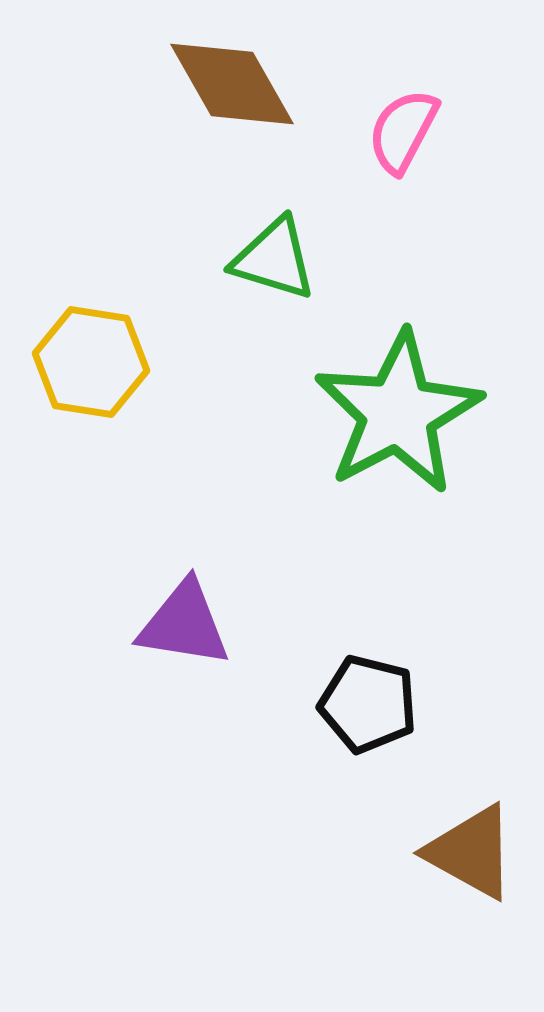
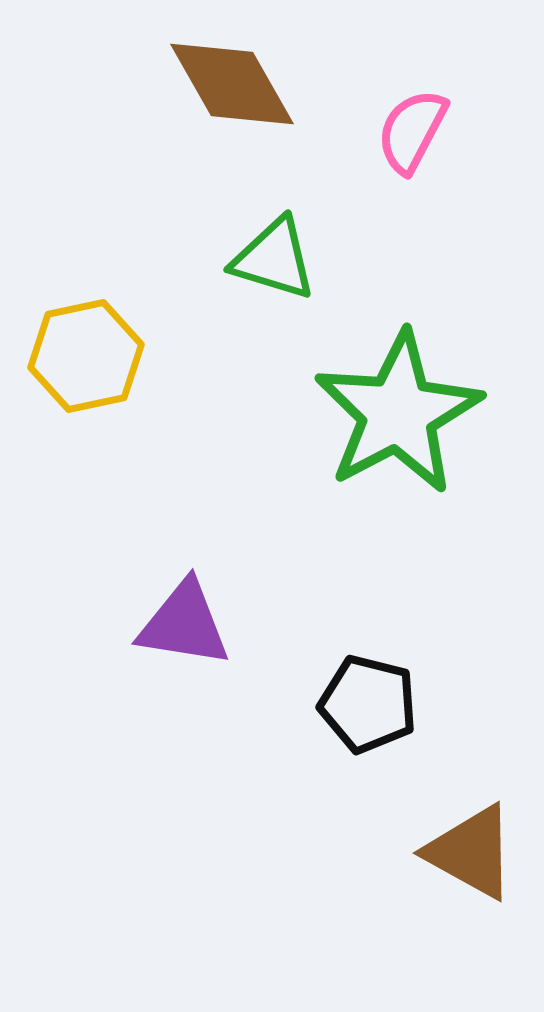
pink semicircle: moved 9 px right
yellow hexagon: moved 5 px left, 6 px up; rotated 21 degrees counterclockwise
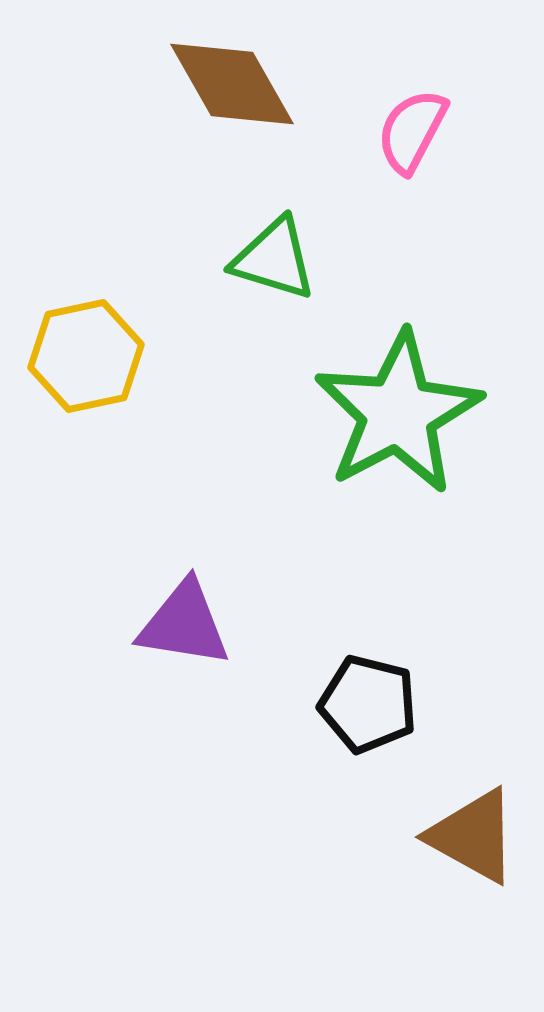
brown triangle: moved 2 px right, 16 px up
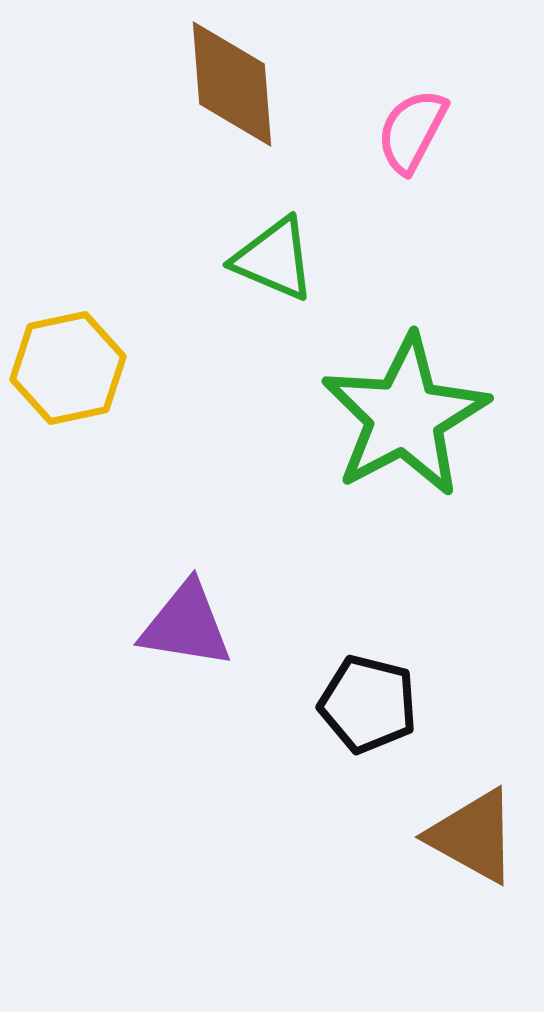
brown diamond: rotated 25 degrees clockwise
green triangle: rotated 6 degrees clockwise
yellow hexagon: moved 18 px left, 12 px down
green star: moved 7 px right, 3 px down
purple triangle: moved 2 px right, 1 px down
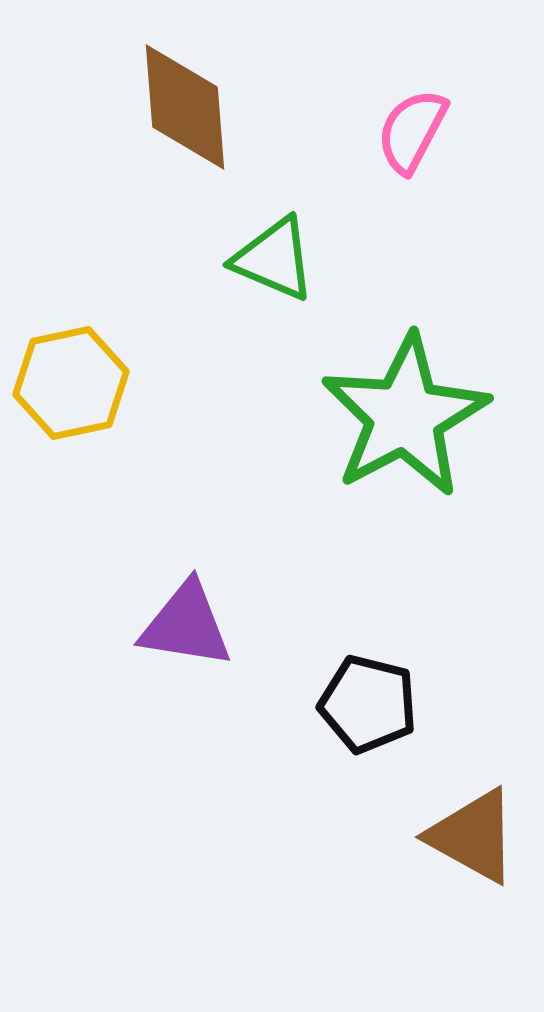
brown diamond: moved 47 px left, 23 px down
yellow hexagon: moved 3 px right, 15 px down
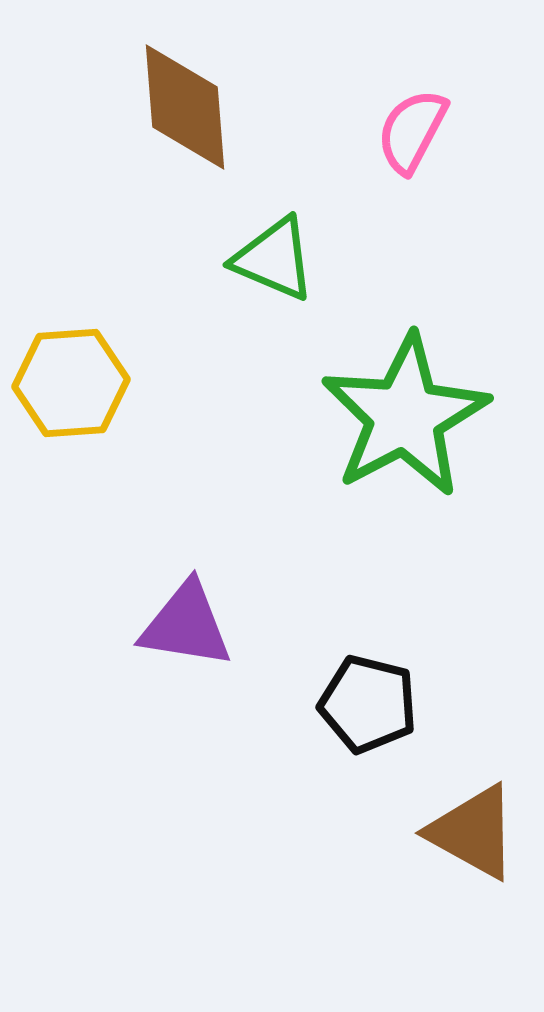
yellow hexagon: rotated 8 degrees clockwise
brown triangle: moved 4 px up
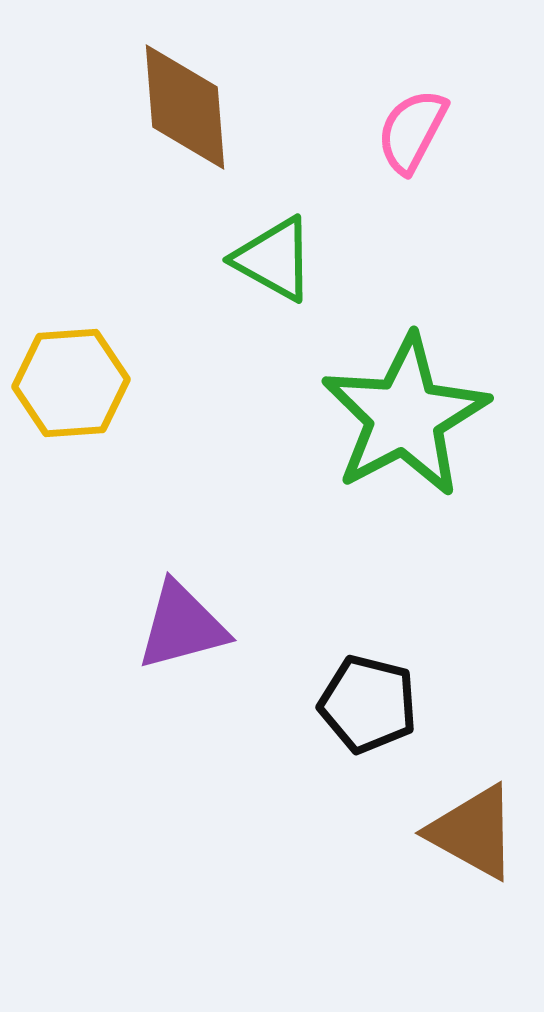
green triangle: rotated 6 degrees clockwise
purple triangle: moved 4 px left, 1 px down; rotated 24 degrees counterclockwise
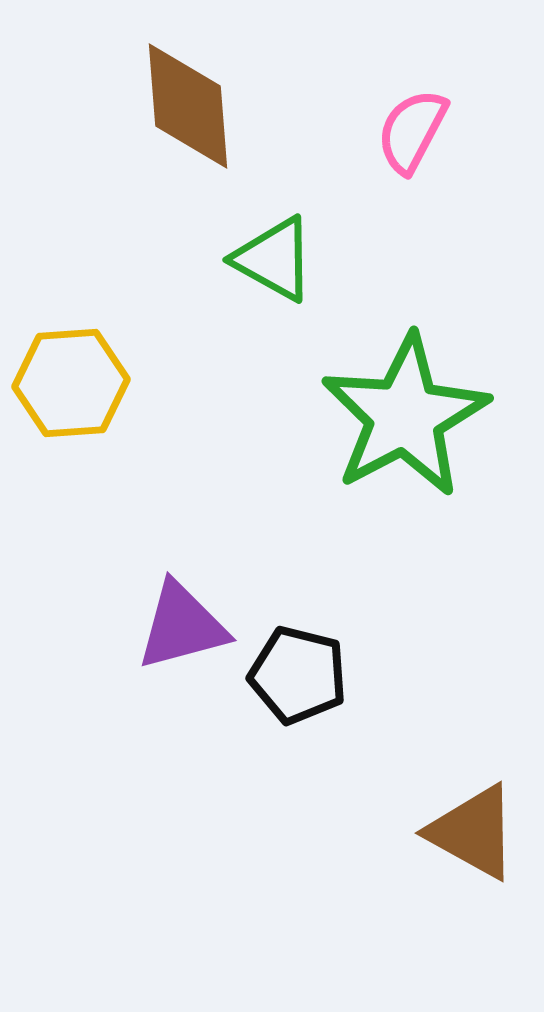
brown diamond: moved 3 px right, 1 px up
black pentagon: moved 70 px left, 29 px up
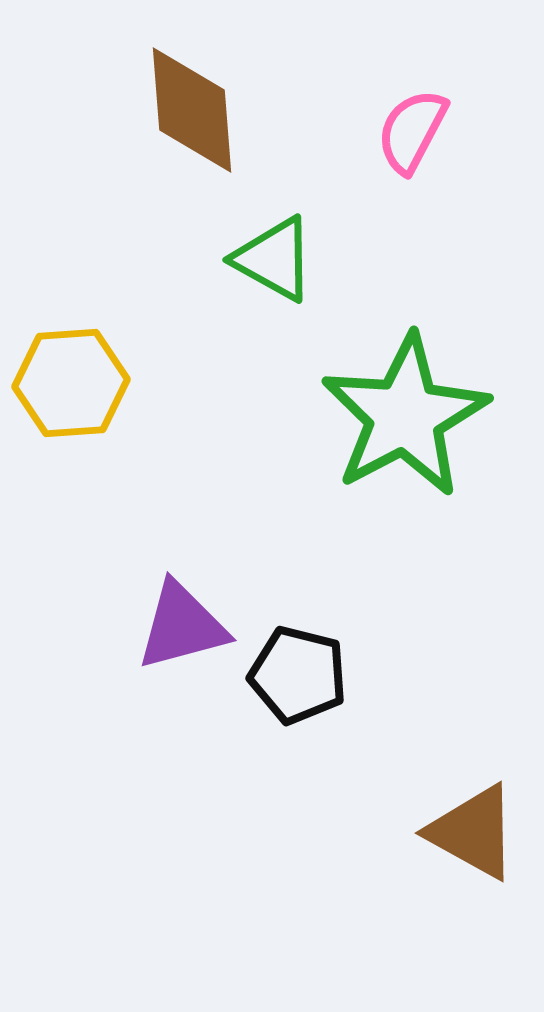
brown diamond: moved 4 px right, 4 px down
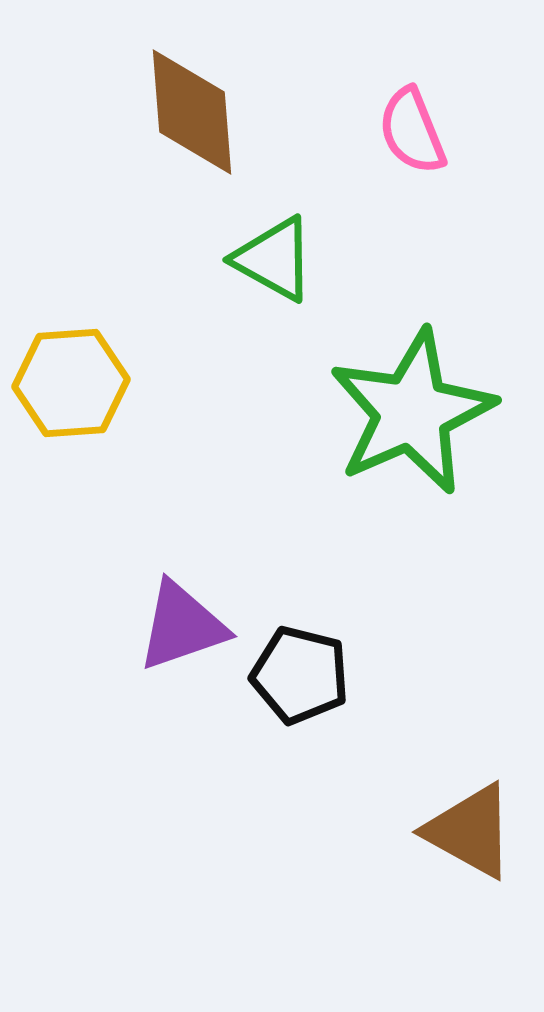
brown diamond: moved 2 px down
pink semicircle: rotated 50 degrees counterclockwise
green star: moved 7 px right, 4 px up; rotated 4 degrees clockwise
purple triangle: rotated 4 degrees counterclockwise
black pentagon: moved 2 px right
brown triangle: moved 3 px left, 1 px up
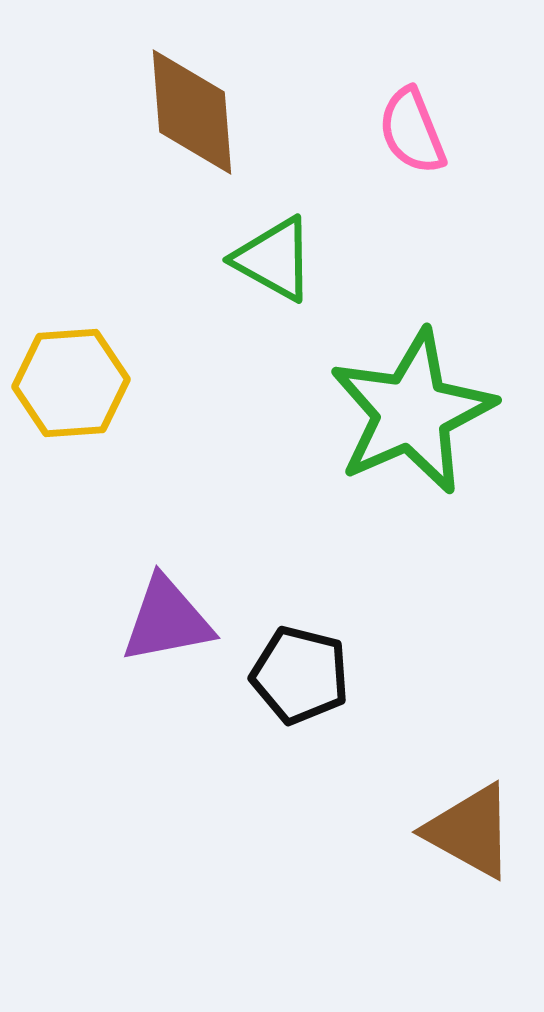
purple triangle: moved 15 px left, 6 px up; rotated 8 degrees clockwise
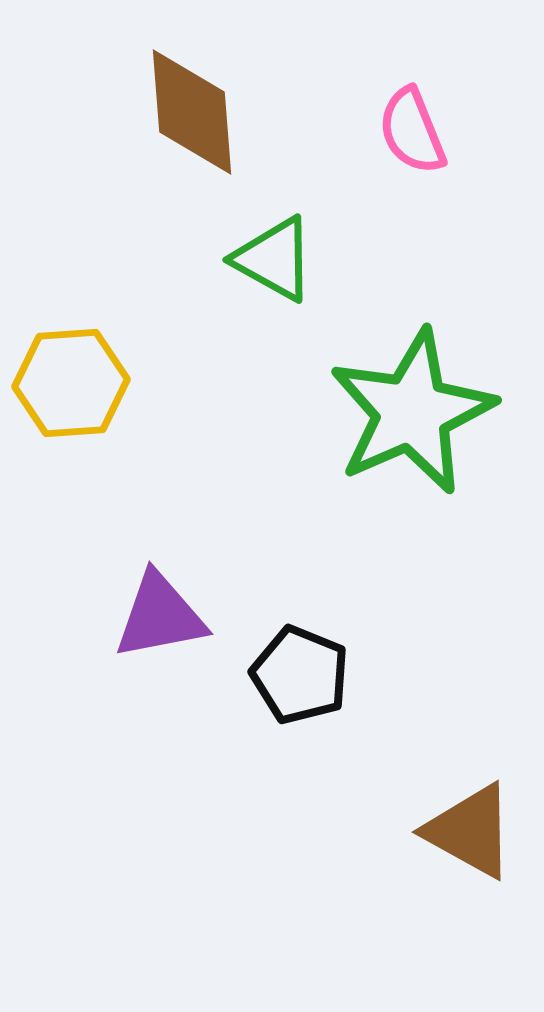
purple triangle: moved 7 px left, 4 px up
black pentagon: rotated 8 degrees clockwise
